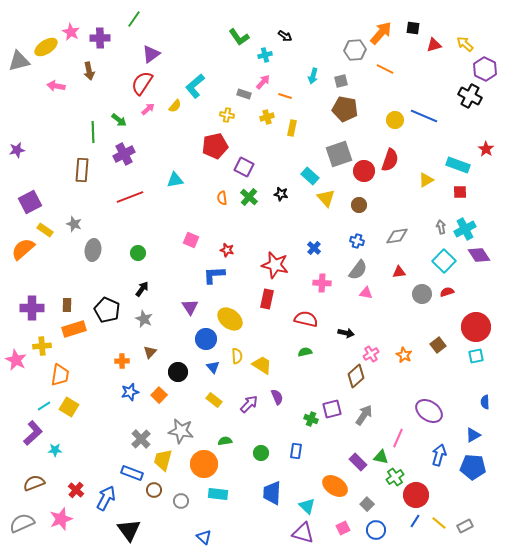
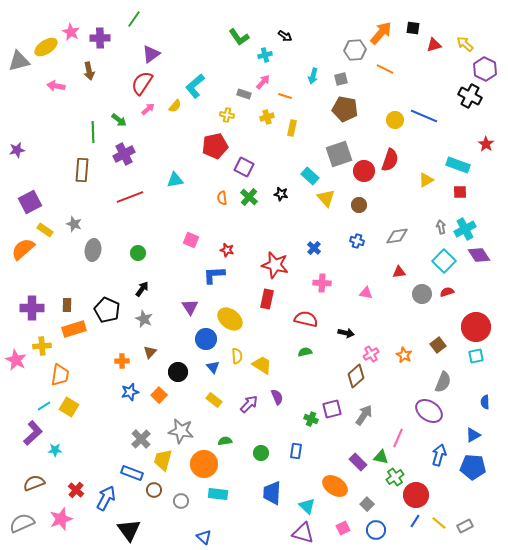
gray square at (341, 81): moved 2 px up
red star at (486, 149): moved 5 px up
gray semicircle at (358, 270): moved 85 px right, 112 px down; rotated 15 degrees counterclockwise
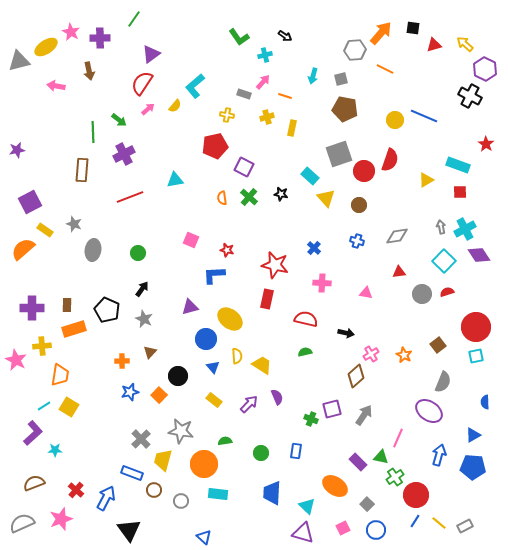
purple triangle at (190, 307): rotated 48 degrees clockwise
black circle at (178, 372): moved 4 px down
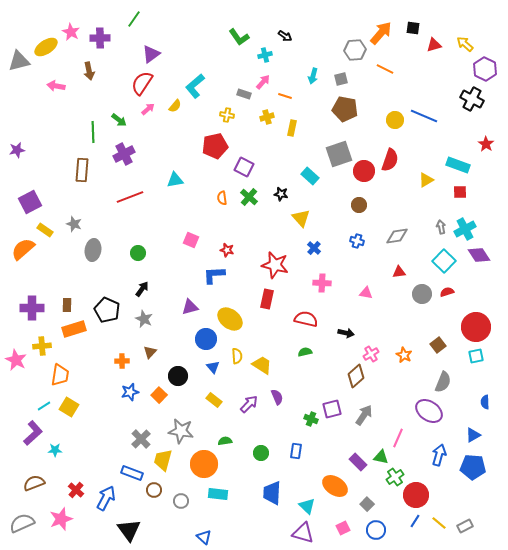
black cross at (470, 96): moved 2 px right, 3 px down
yellow triangle at (326, 198): moved 25 px left, 20 px down
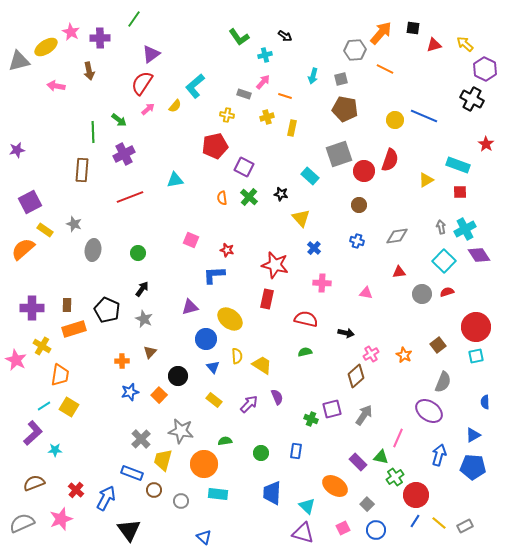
yellow cross at (42, 346): rotated 36 degrees clockwise
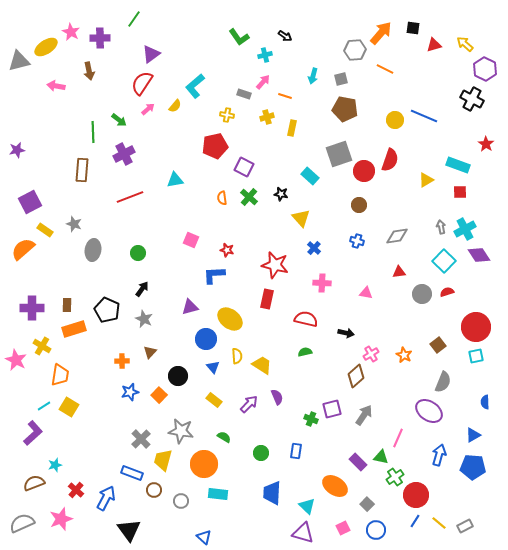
green semicircle at (225, 441): moved 1 px left, 4 px up; rotated 40 degrees clockwise
cyan star at (55, 450): moved 15 px down; rotated 16 degrees counterclockwise
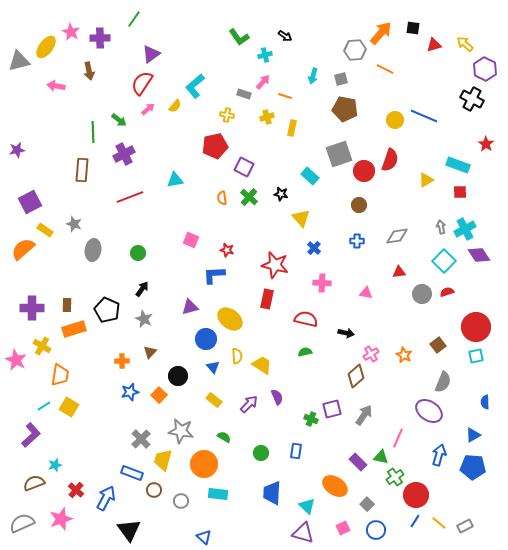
yellow ellipse at (46, 47): rotated 20 degrees counterclockwise
blue cross at (357, 241): rotated 16 degrees counterclockwise
purple L-shape at (33, 433): moved 2 px left, 2 px down
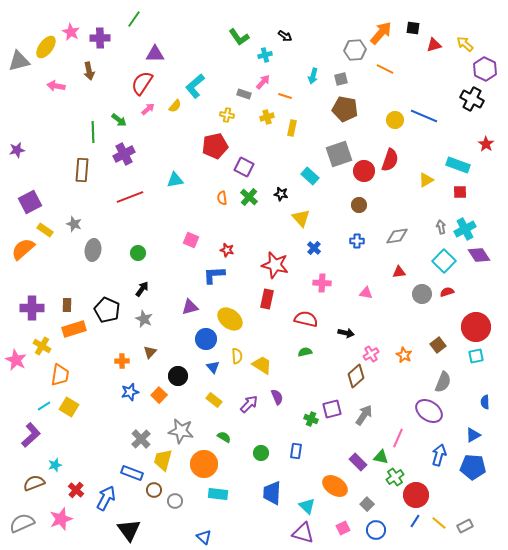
purple triangle at (151, 54): moved 4 px right; rotated 36 degrees clockwise
gray circle at (181, 501): moved 6 px left
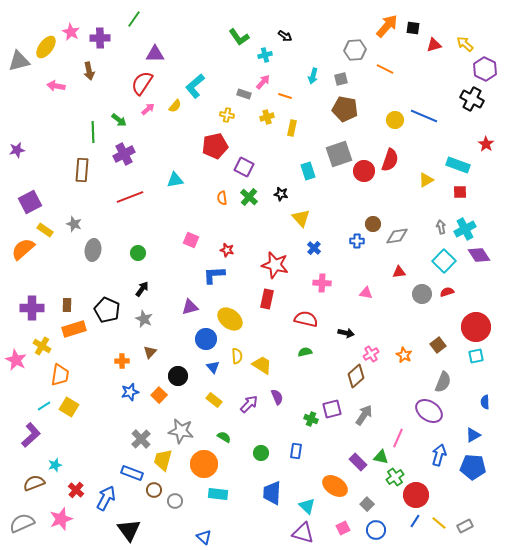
orange arrow at (381, 33): moved 6 px right, 7 px up
cyan rectangle at (310, 176): moved 2 px left, 5 px up; rotated 30 degrees clockwise
brown circle at (359, 205): moved 14 px right, 19 px down
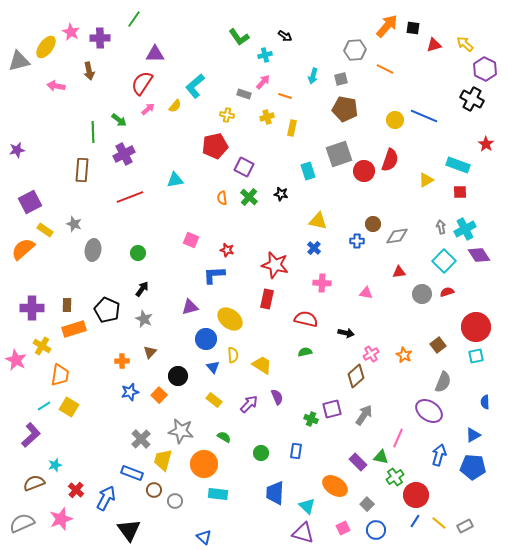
yellow triangle at (301, 218): moved 17 px right, 3 px down; rotated 36 degrees counterclockwise
yellow semicircle at (237, 356): moved 4 px left, 1 px up
blue trapezoid at (272, 493): moved 3 px right
